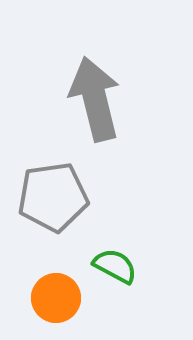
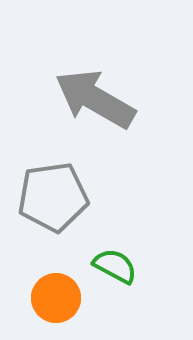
gray arrow: rotated 46 degrees counterclockwise
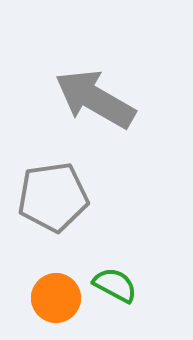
green semicircle: moved 19 px down
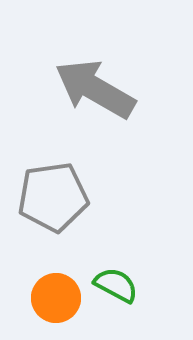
gray arrow: moved 10 px up
green semicircle: moved 1 px right
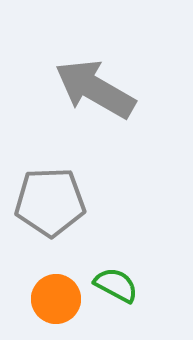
gray pentagon: moved 3 px left, 5 px down; rotated 6 degrees clockwise
orange circle: moved 1 px down
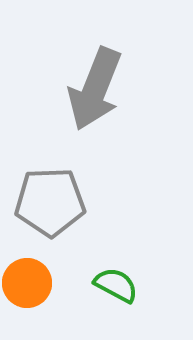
gray arrow: rotated 98 degrees counterclockwise
orange circle: moved 29 px left, 16 px up
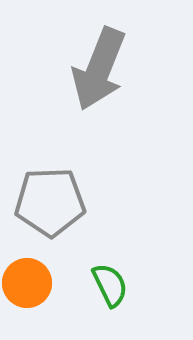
gray arrow: moved 4 px right, 20 px up
green semicircle: moved 6 px left; rotated 36 degrees clockwise
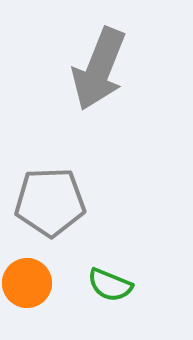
green semicircle: rotated 138 degrees clockwise
